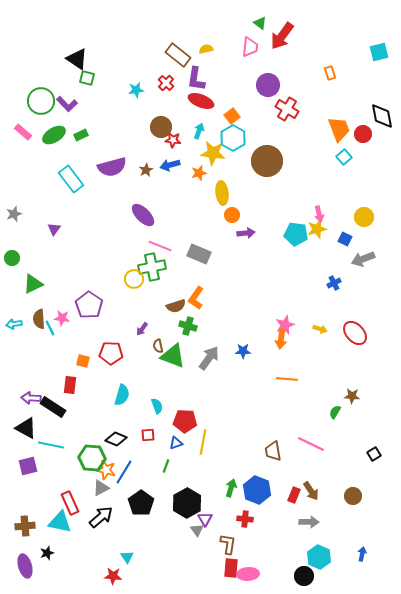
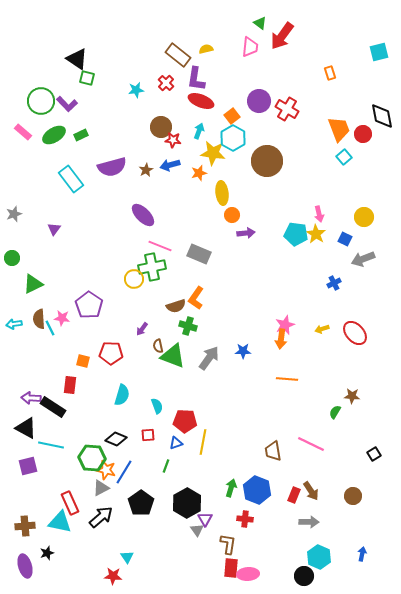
purple circle at (268, 85): moved 9 px left, 16 px down
yellow star at (317, 229): moved 1 px left, 5 px down; rotated 24 degrees counterclockwise
yellow arrow at (320, 329): moved 2 px right; rotated 144 degrees clockwise
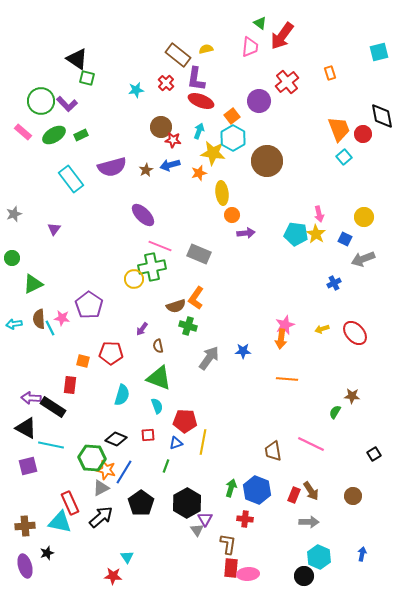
red cross at (287, 109): moved 27 px up; rotated 20 degrees clockwise
green triangle at (173, 356): moved 14 px left, 22 px down
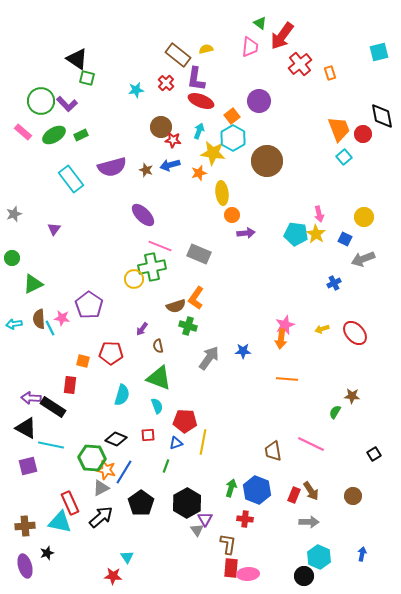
red cross at (287, 82): moved 13 px right, 18 px up
brown star at (146, 170): rotated 24 degrees counterclockwise
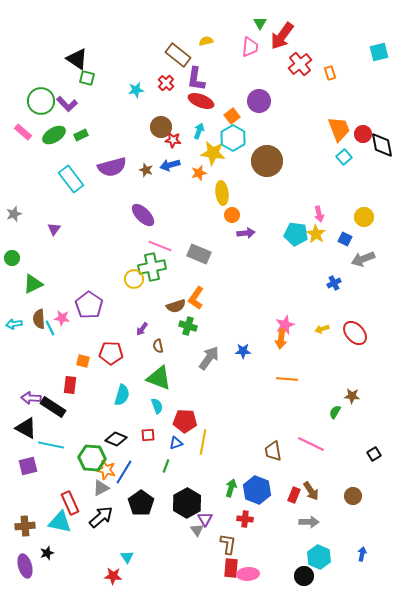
green triangle at (260, 23): rotated 24 degrees clockwise
yellow semicircle at (206, 49): moved 8 px up
black diamond at (382, 116): moved 29 px down
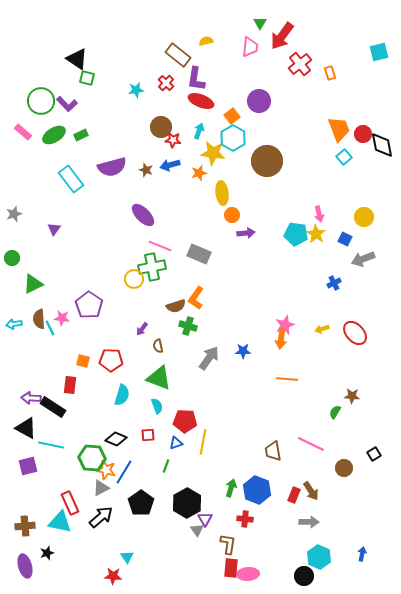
red pentagon at (111, 353): moved 7 px down
brown circle at (353, 496): moved 9 px left, 28 px up
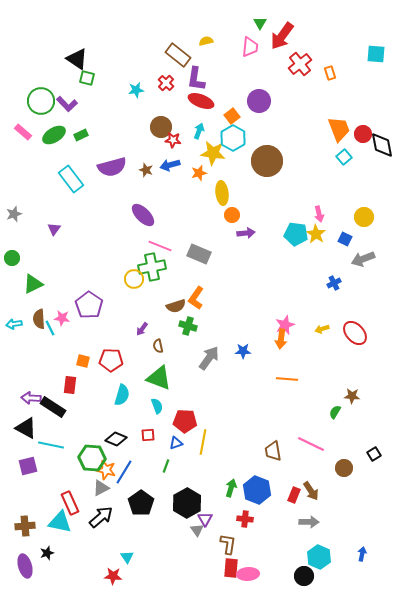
cyan square at (379, 52): moved 3 px left, 2 px down; rotated 18 degrees clockwise
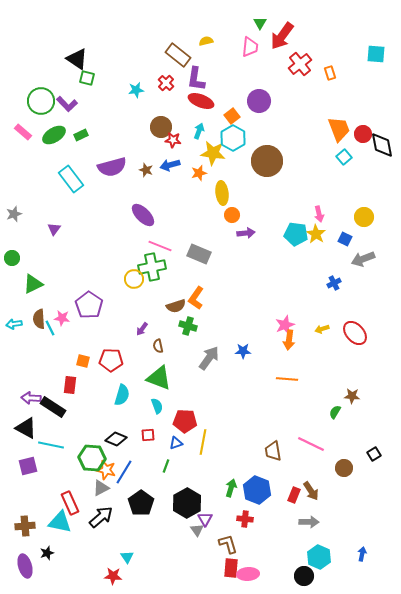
orange arrow at (281, 339): moved 8 px right, 1 px down
brown L-shape at (228, 544): rotated 25 degrees counterclockwise
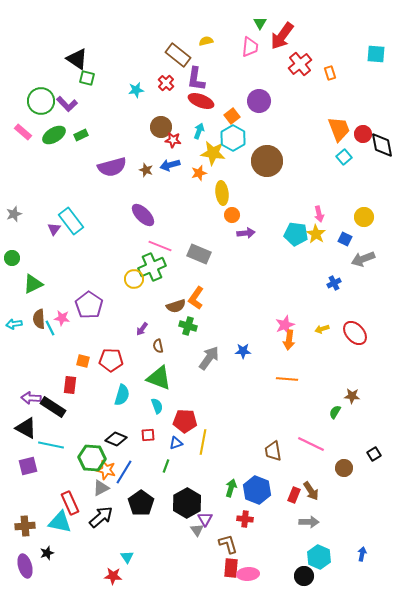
cyan rectangle at (71, 179): moved 42 px down
green cross at (152, 267): rotated 12 degrees counterclockwise
